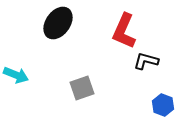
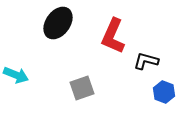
red L-shape: moved 11 px left, 5 px down
blue hexagon: moved 1 px right, 13 px up
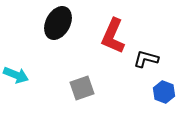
black ellipse: rotated 8 degrees counterclockwise
black L-shape: moved 2 px up
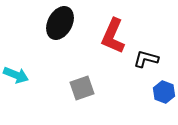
black ellipse: moved 2 px right
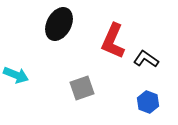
black ellipse: moved 1 px left, 1 px down
red L-shape: moved 5 px down
black L-shape: rotated 20 degrees clockwise
blue hexagon: moved 16 px left, 10 px down
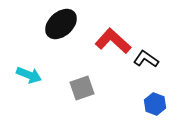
black ellipse: moved 2 px right; rotated 20 degrees clockwise
red L-shape: rotated 108 degrees clockwise
cyan arrow: moved 13 px right
blue hexagon: moved 7 px right, 2 px down
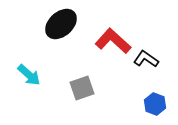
cyan arrow: rotated 20 degrees clockwise
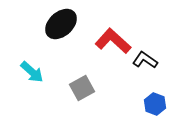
black L-shape: moved 1 px left, 1 px down
cyan arrow: moved 3 px right, 3 px up
gray square: rotated 10 degrees counterclockwise
